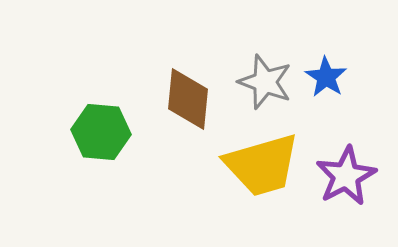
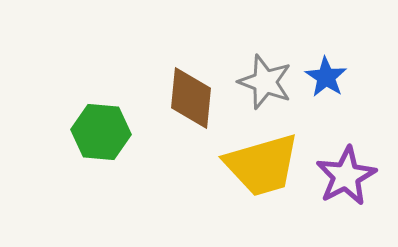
brown diamond: moved 3 px right, 1 px up
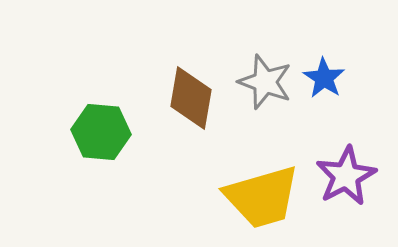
blue star: moved 2 px left, 1 px down
brown diamond: rotated 4 degrees clockwise
yellow trapezoid: moved 32 px down
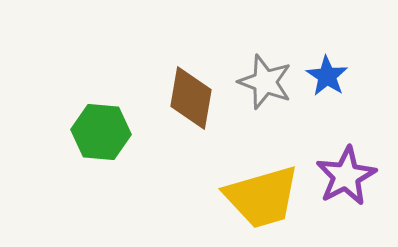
blue star: moved 3 px right, 2 px up
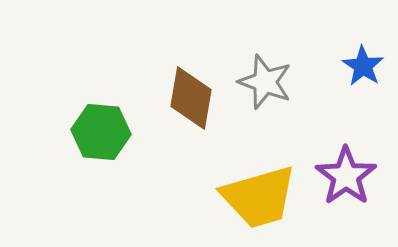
blue star: moved 36 px right, 10 px up
purple star: rotated 8 degrees counterclockwise
yellow trapezoid: moved 3 px left
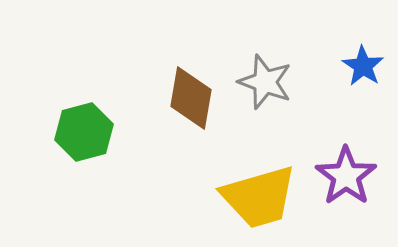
green hexagon: moved 17 px left; rotated 20 degrees counterclockwise
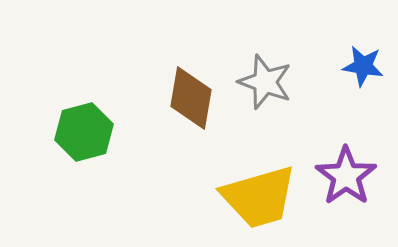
blue star: rotated 24 degrees counterclockwise
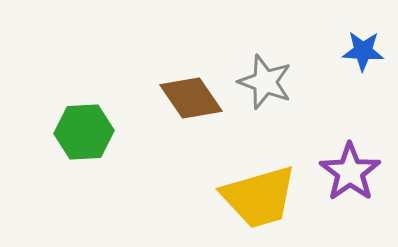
blue star: moved 15 px up; rotated 6 degrees counterclockwise
brown diamond: rotated 44 degrees counterclockwise
green hexagon: rotated 12 degrees clockwise
purple star: moved 4 px right, 4 px up
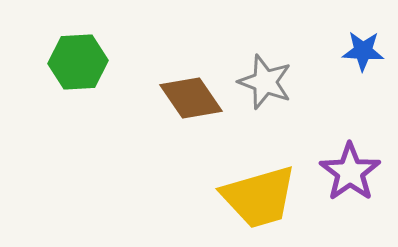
green hexagon: moved 6 px left, 70 px up
